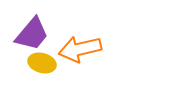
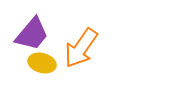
orange arrow: moved 1 px right, 1 px up; rotated 42 degrees counterclockwise
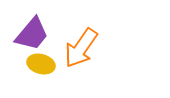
yellow ellipse: moved 1 px left, 1 px down
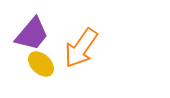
yellow ellipse: rotated 28 degrees clockwise
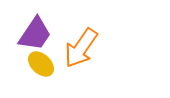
purple trapezoid: moved 3 px right; rotated 6 degrees counterclockwise
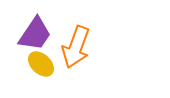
orange arrow: moved 5 px left, 1 px up; rotated 15 degrees counterclockwise
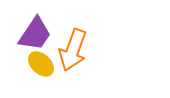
orange arrow: moved 3 px left, 3 px down
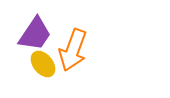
yellow ellipse: moved 2 px right; rotated 8 degrees clockwise
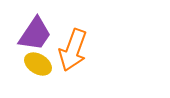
yellow ellipse: moved 5 px left; rotated 20 degrees counterclockwise
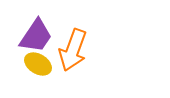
purple trapezoid: moved 1 px right, 2 px down
